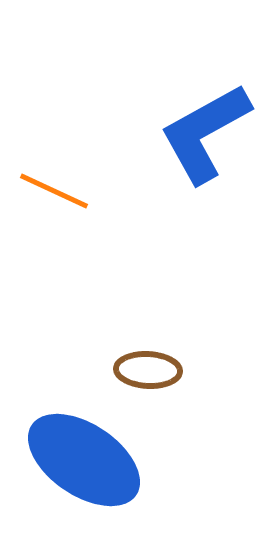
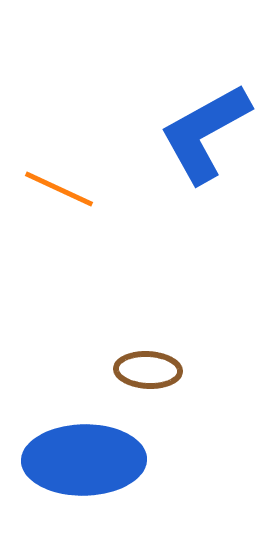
orange line: moved 5 px right, 2 px up
blue ellipse: rotated 35 degrees counterclockwise
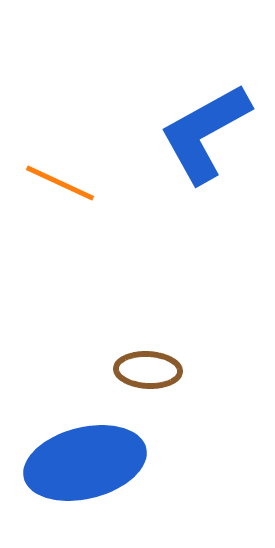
orange line: moved 1 px right, 6 px up
blue ellipse: moved 1 px right, 3 px down; rotated 13 degrees counterclockwise
